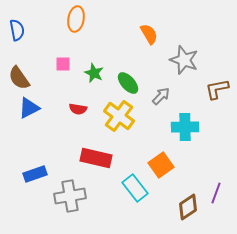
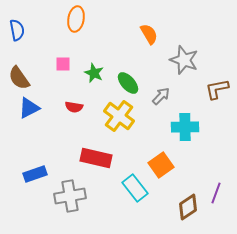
red semicircle: moved 4 px left, 2 px up
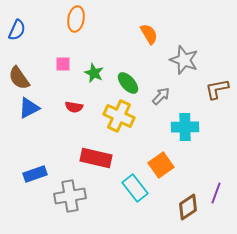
blue semicircle: rotated 35 degrees clockwise
yellow cross: rotated 12 degrees counterclockwise
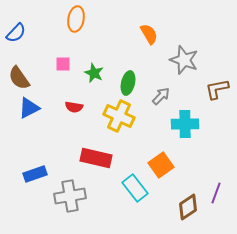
blue semicircle: moved 1 px left, 3 px down; rotated 20 degrees clockwise
green ellipse: rotated 55 degrees clockwise
cyan cross: moved 3 px up
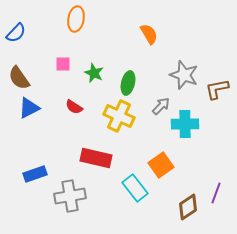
gray star: moved 15 px down
gray arrow: moved 10 px down
red semicircle: rotated 24 degrees clockwise
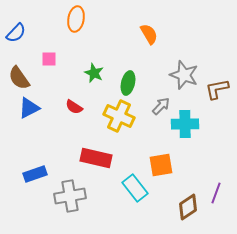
pink square: moved 14 px left, 5 px up
orange square: rotated 25 degrees clockwise
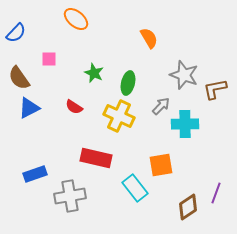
orange ellipse: rotated 60 degrees counterclockwise
orange semicircle: moved 4 px down
brown L-shape: moved 2 px left
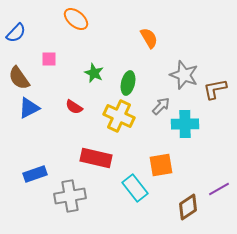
purple line: moved 3 px right, 4 px up; rotated 40 degrees clockwise
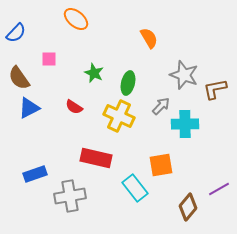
brown diamond: rotated 16 degrees counterclockwise
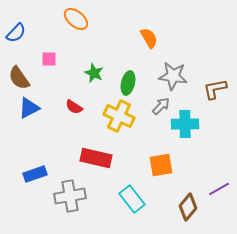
gray star: moved 11 px left, 1 px down; rotated 12 degrees counterclockwise
cyan rectangle: moved 3 px left, 11 px down
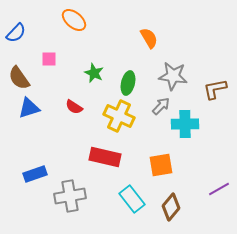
orange ellipse: moved 2 px left, 1 px down
blue triangle: rotated 10 degrees clockwise
red rectangle: moved 9 px right, 1 px up
brown diamond: moved 17 px left
